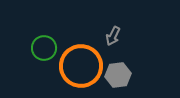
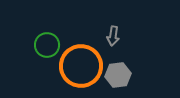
gray arrow: rotated 18 degrees counterclockwise
green circle: moved 3 px right, 3 px up
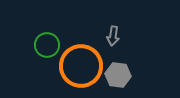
gray hexagon: rotated 15 degrees clockwise
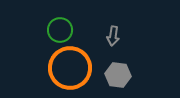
green circle: moved 13 px right, 15 px up
orange circle: moved 11 px left, 2 px down
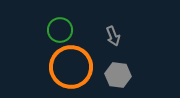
gray arrow: rotated 30 degrees counterclockwise
orange circle: moved 1 px right, 1 px up
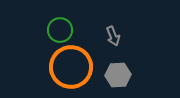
gray hexagon: rotated 10 degrees counterclockwise
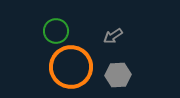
green circle: moved 4 px left, 1 px down
gray arrow: rotated 78 degrees clockwise
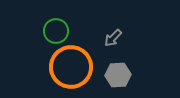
gray arrow: moved 2 px down; rotated 12 degrees counterclockwise
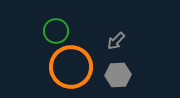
gray arrow: moved 3 px right, 3 px down
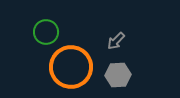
green circle: moved 10 px left, 1 px down
